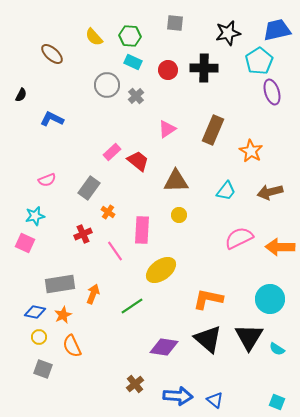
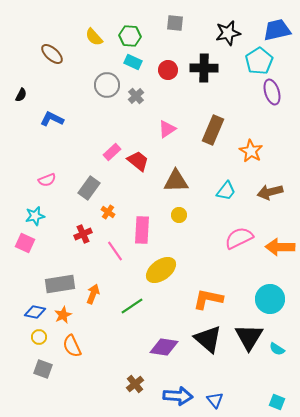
blue triangle at (215, 400): rotated 12 degrees clockwise
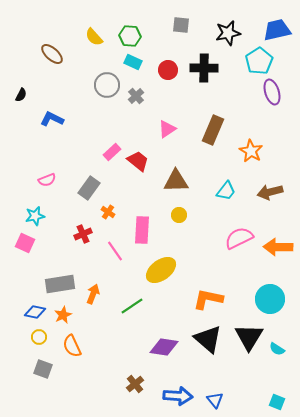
gray square at (175, 23): moved 6 px right, 2 px down
orange arrow at (280, 247): moved 2 px left
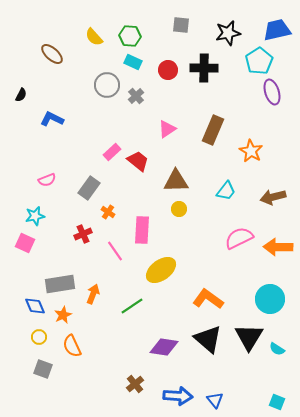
brown arrow at (270, 192): moved 3 px right, 5 px down
yellow circle at (179, 215): moved 6 px up
orange L-shape at (208, 299): rotated 24 degrees clockwise
blue diamond at (35, 312): moved 6 px up; rotated 55 degrees clockwise
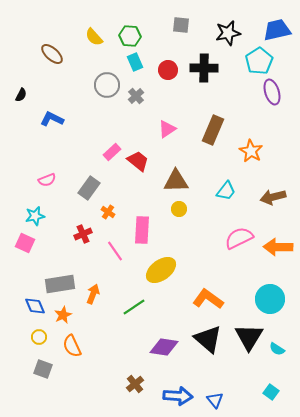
cyan rectangle at (133, 62): moved 2 px right; rotated 42 degrees clockwise
green line at (132, 306): moved 2 px right, 1 px down
cyan square at (277, 402): moved 6 px left, 10 px up; rotated 14 degrees clockwise
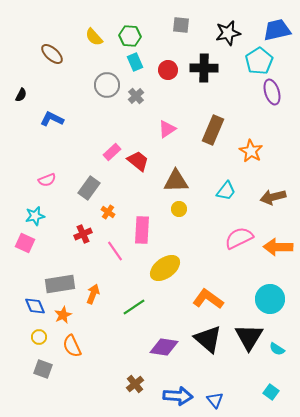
yellow ellipse at (161, 270): moved 4 px right, 2 px up
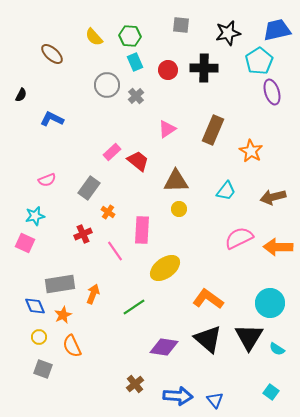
cyan circle at (270, 299): moved 4 px down
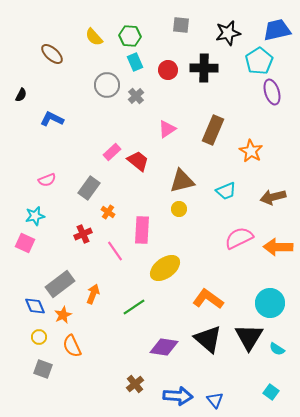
brown triangle at (176, 181): moved 6 px right; rotated 12 degrees counterclockwise
cyan trapezoid at (226, 191): rotated 30 degrees clockwise
gray rectangle at (60, 284): rotated 28 degrees counterclockwise
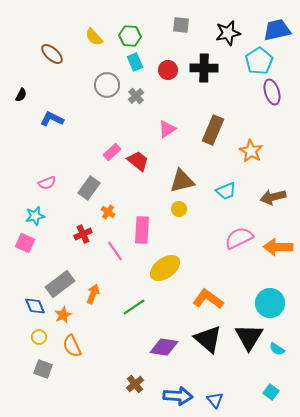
pink semicircle at (47, 180): moved 3 px down
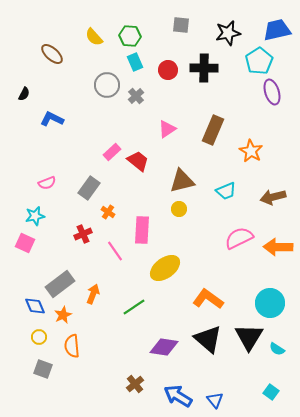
black semicircle at (21, 95): moved 3 px right, 1 px up
orange semicircle at (72, 346): rotated 20 degrees clockwise
blue arrow at (178, 396): rotated 152 degrees counterclockwise
